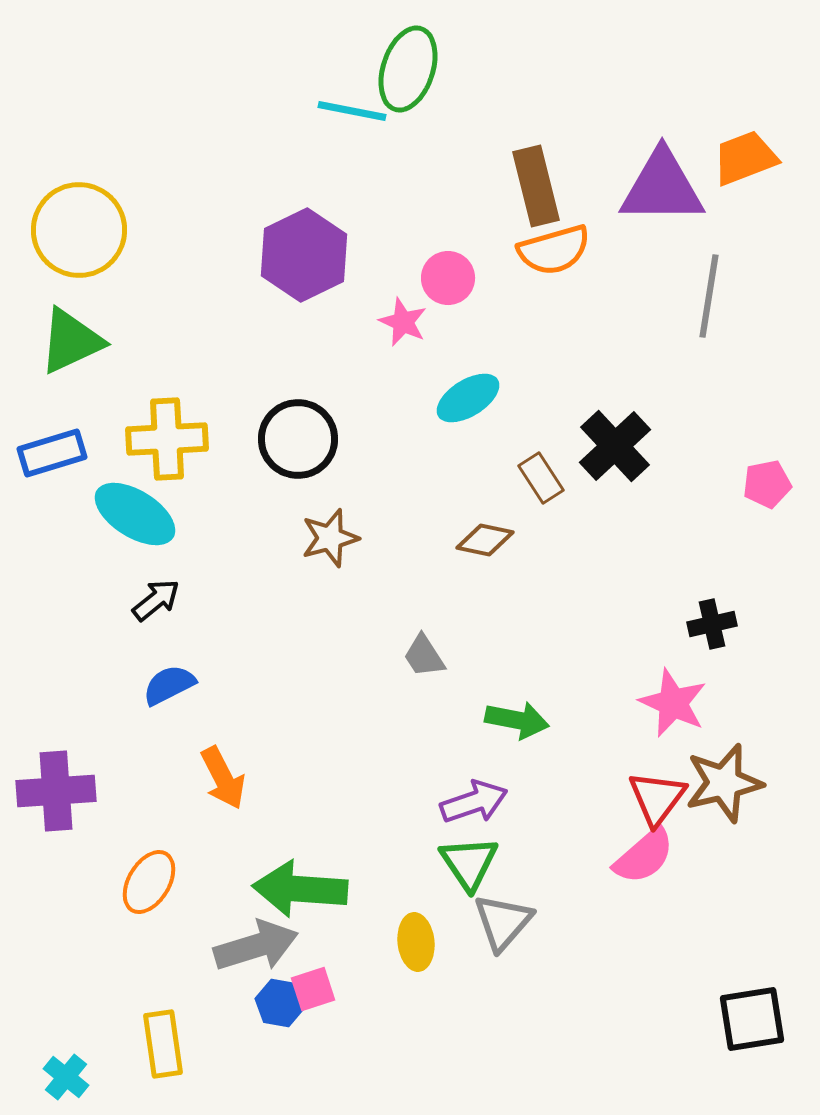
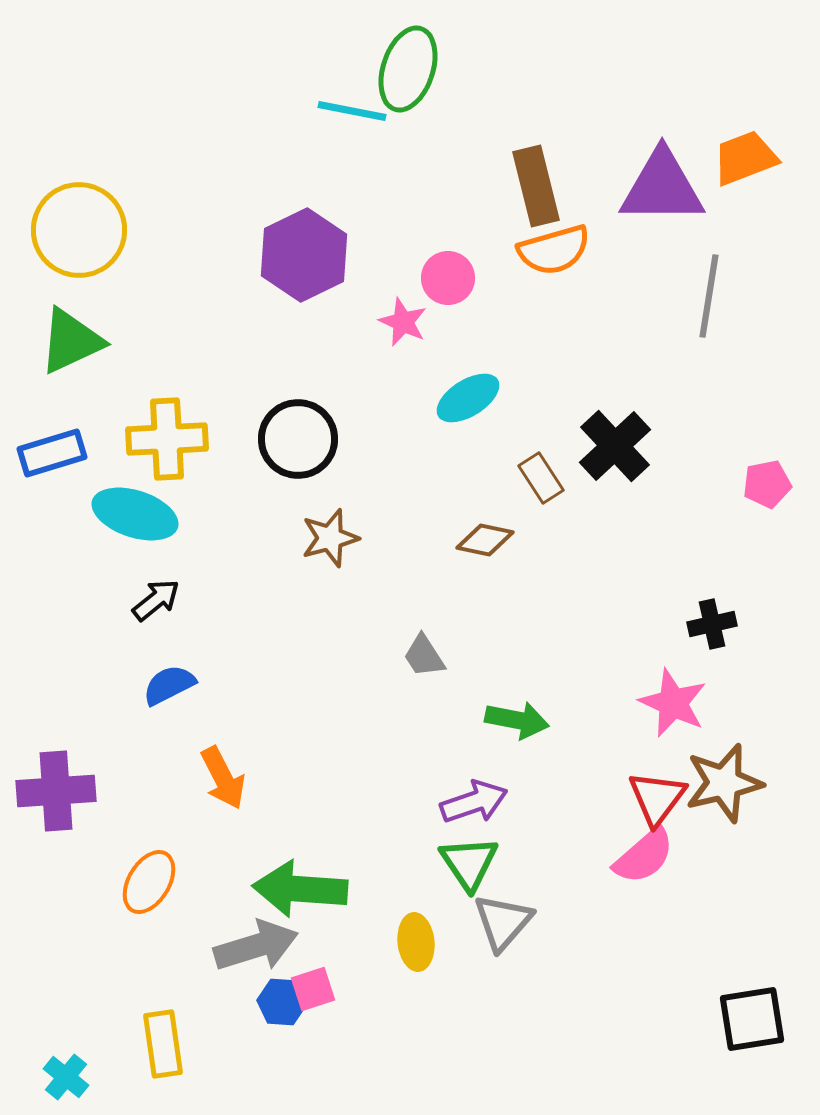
cyan ellipse at (135, 514): rotated 14 degrees counterclockwise
blue hexagon at (280, 1003): moved 2 px right, 1 px up; rotated 6 degrees counterclockwise
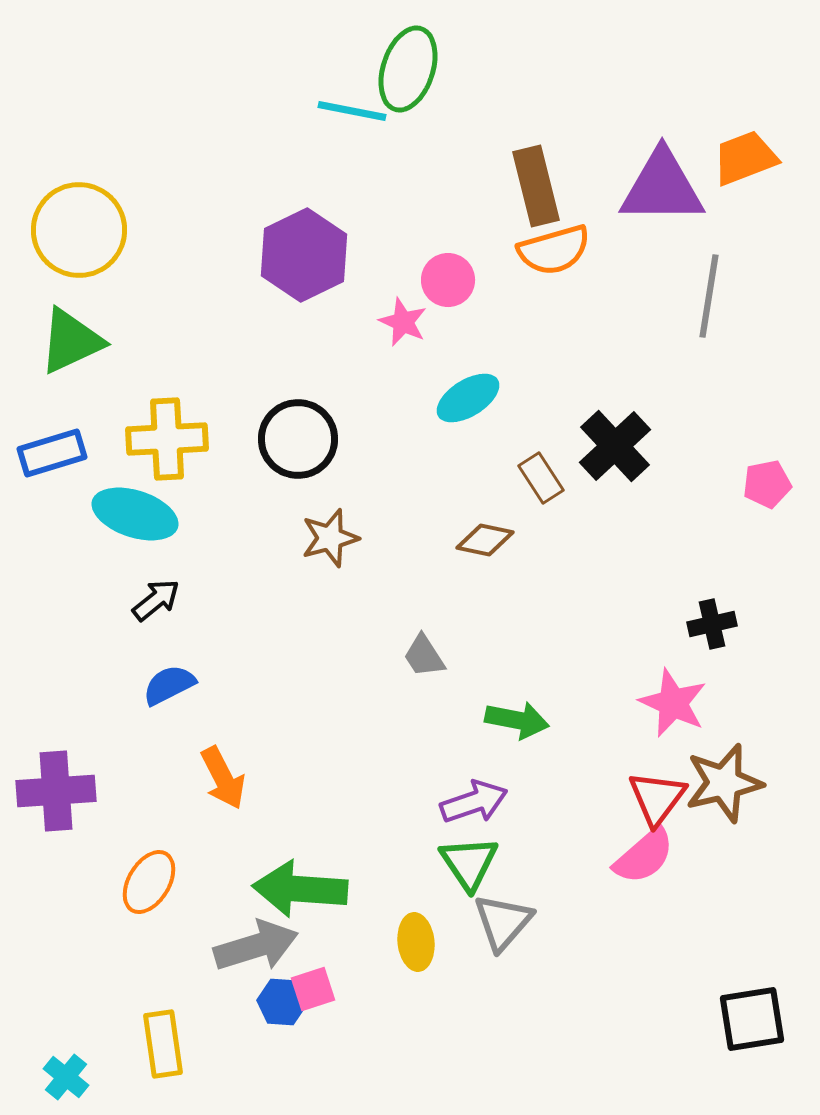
pink circle at (448, 278): moved 2 px down
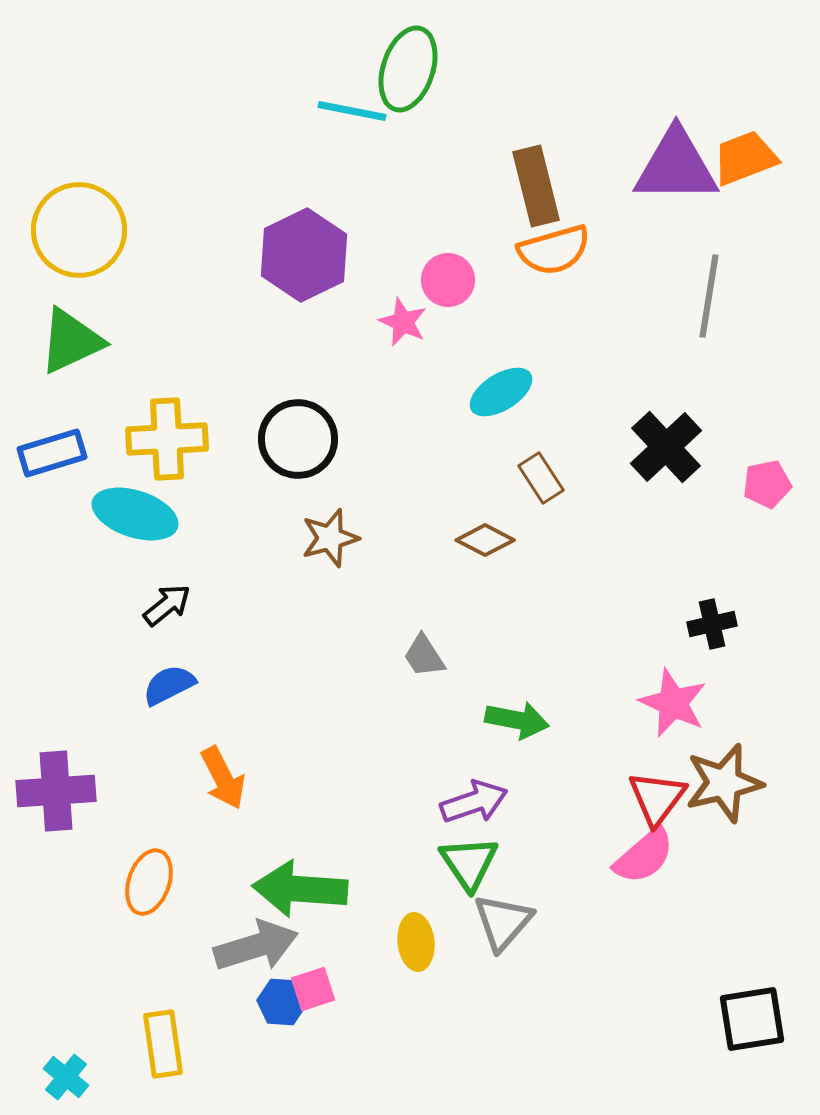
purple triangle at (662, 187): moved 14 px right, 21 px up
cyan ellipse at (468, 398): moved 33 px right, 6 px up
black cross at (615, 446): moved 51 px right, 1 px down
brown diamond at (485, 540): rotated 16 degrees clockwise
black arrow at (156, 600): moved 11 px right, 5 px down
orange ellipse at (149, 882): rotated 12 degrees counterclockwise
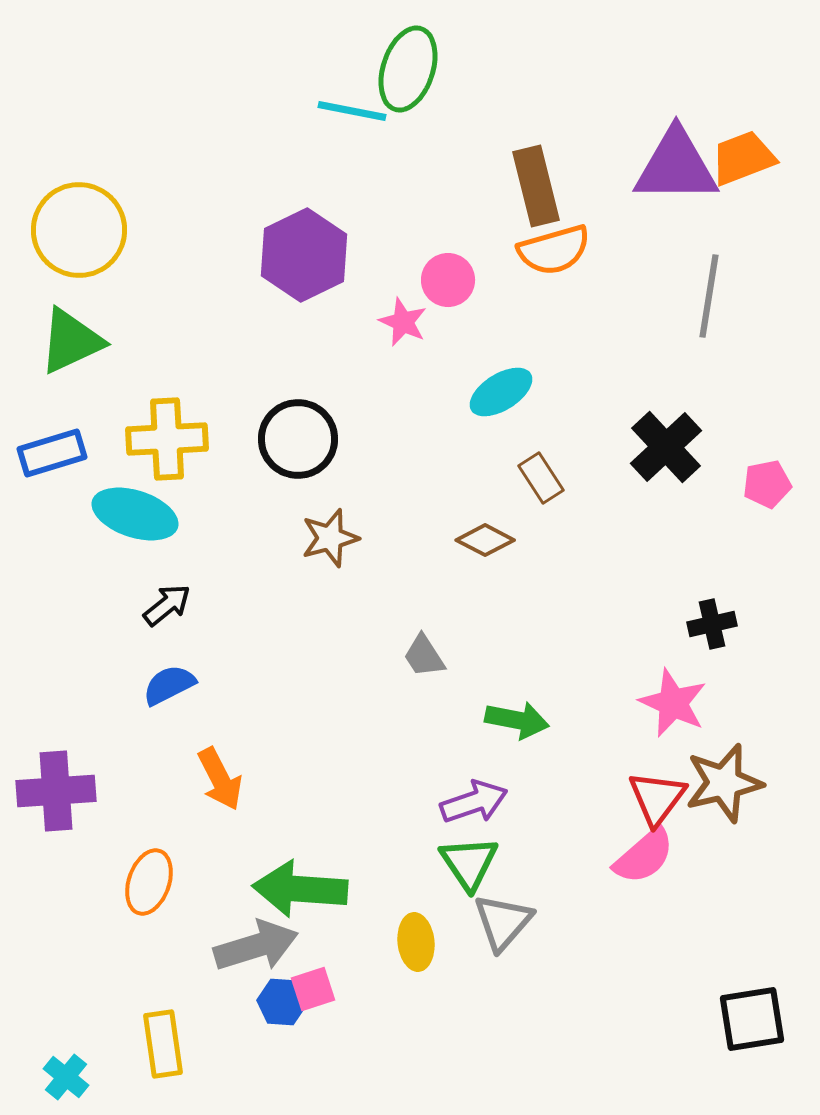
orange trapezoid at (745, 158): moved 2 px left
orange arrow at (223, 778): moved 3 px left, 1 px down
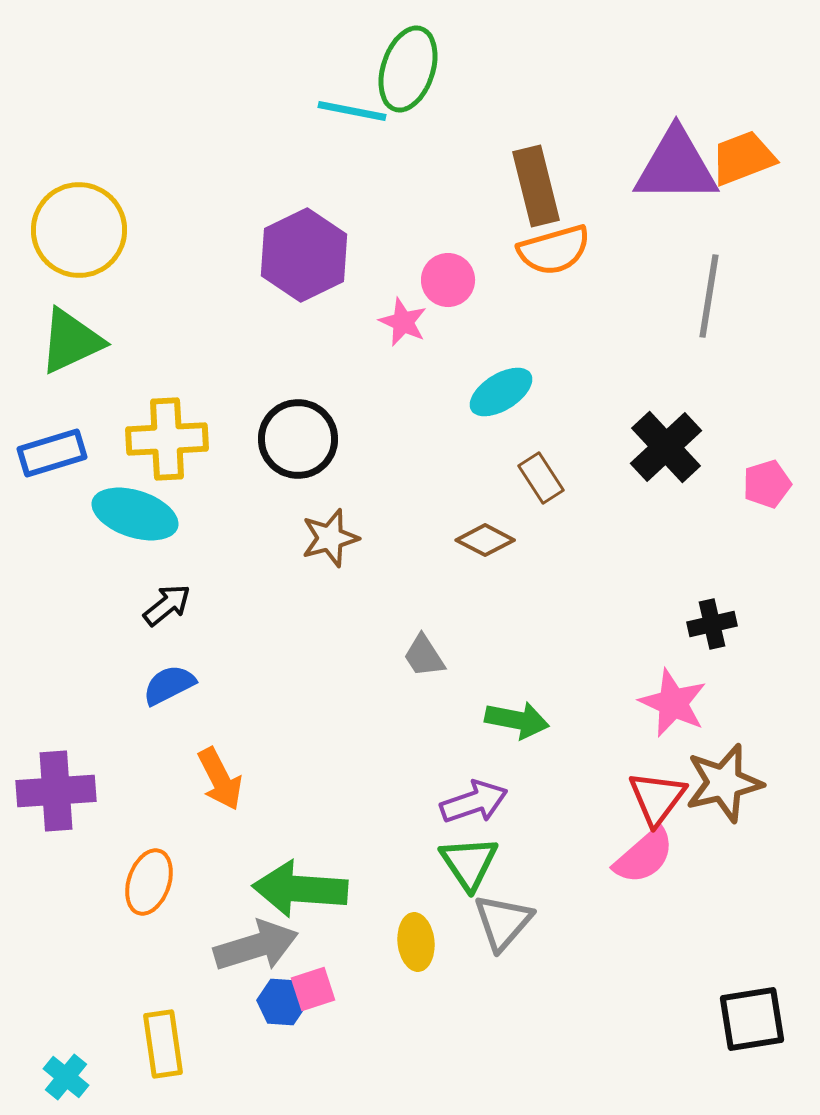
pink pentagon at (767, 484): rotated 6 degrees counterclockwise
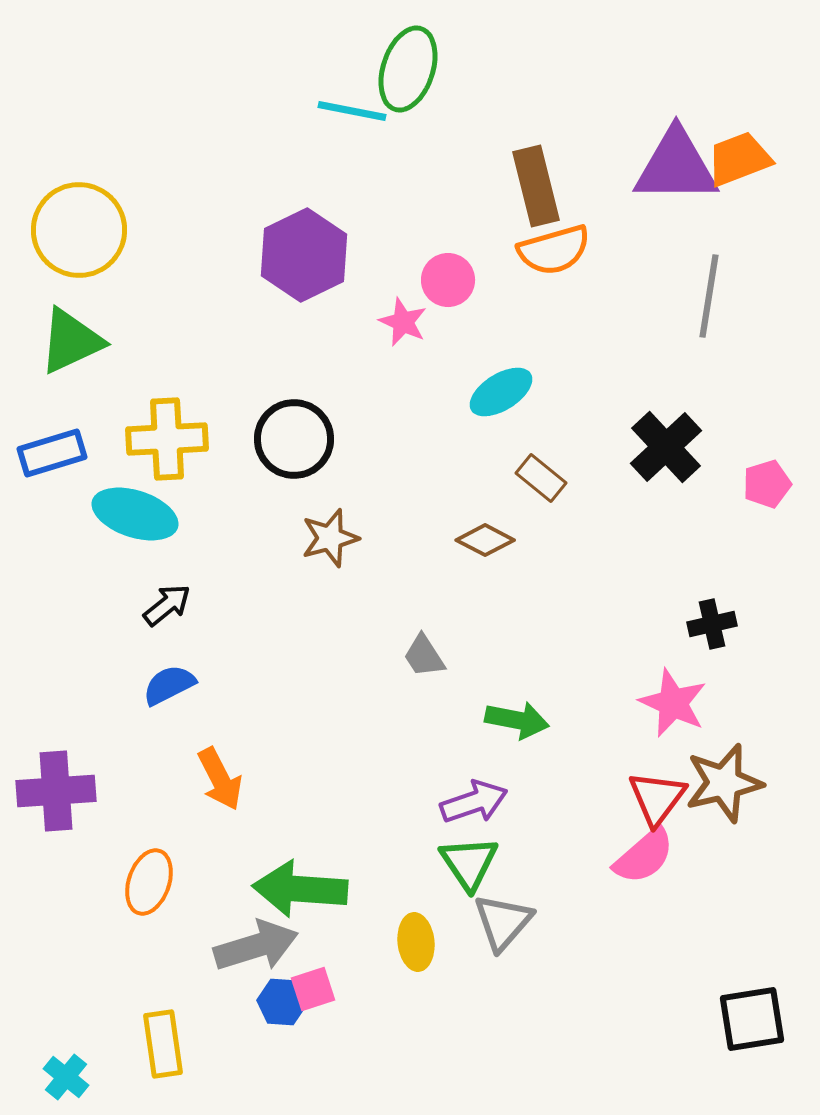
orange trapezoid at (743, 158): moved 4 px left, 1 px down
black circle at (298, 439): moved 4 px left
brown rectangle at (541, 478): rotated 18 degrees counterclockwise
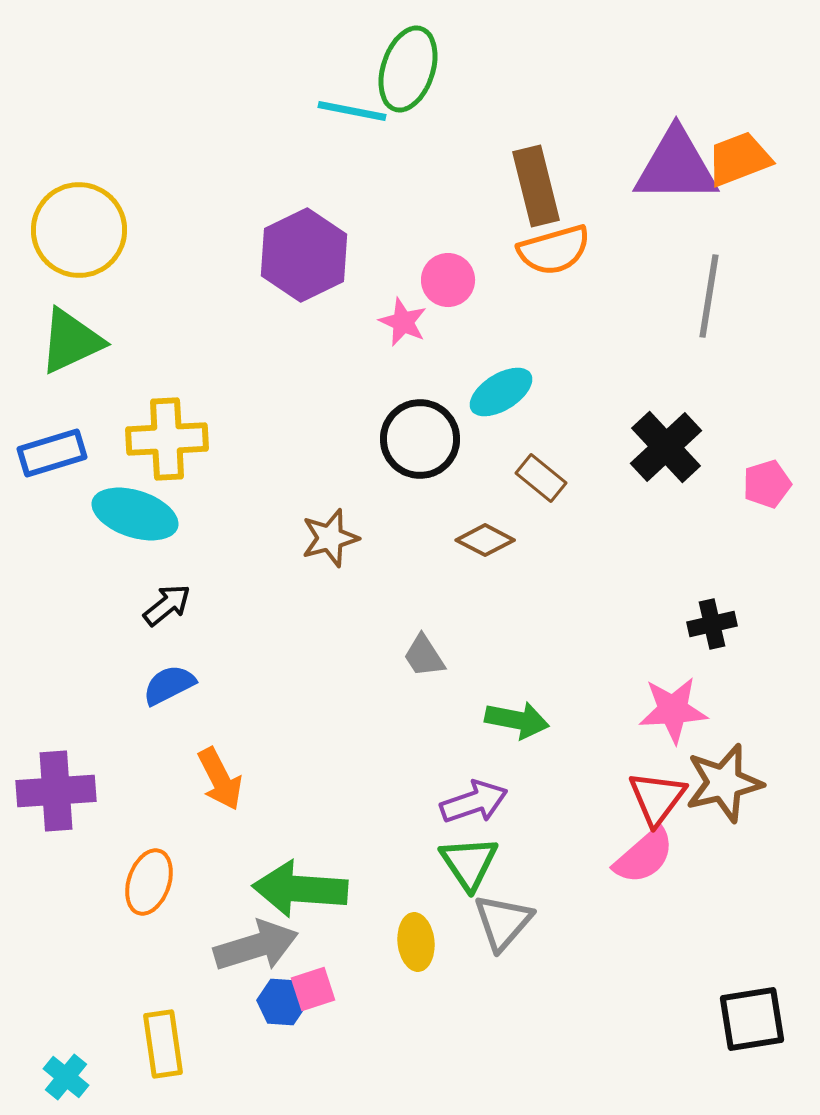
black circle at (294, 439): moved 126 px right
pink star at (673, 703): moved 7 px down; rotated 28 degrees counterclockwise
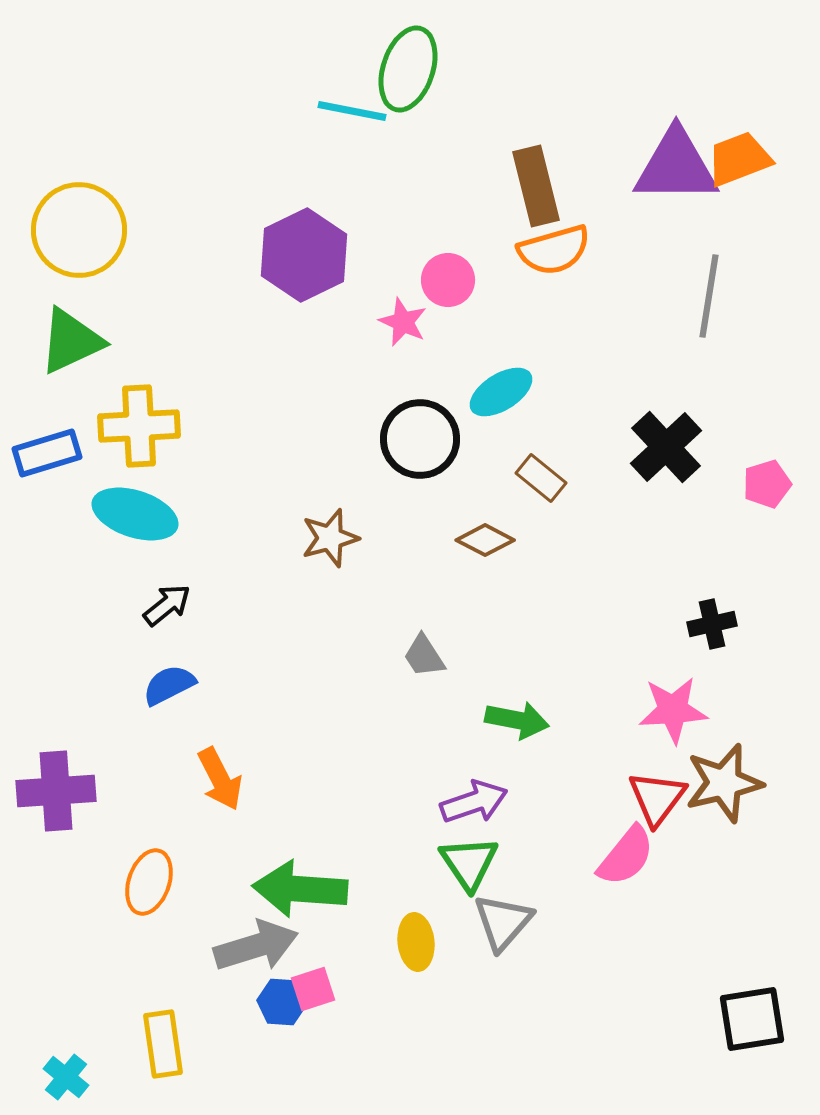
yellow cross at (167, 439): moved 28 px left, 13 px up
blue rectangle at (52, 453): moved 5 px left
pink semicircle at (644, 856): moved 18 px left; rotated 10 degrees counterclockwise
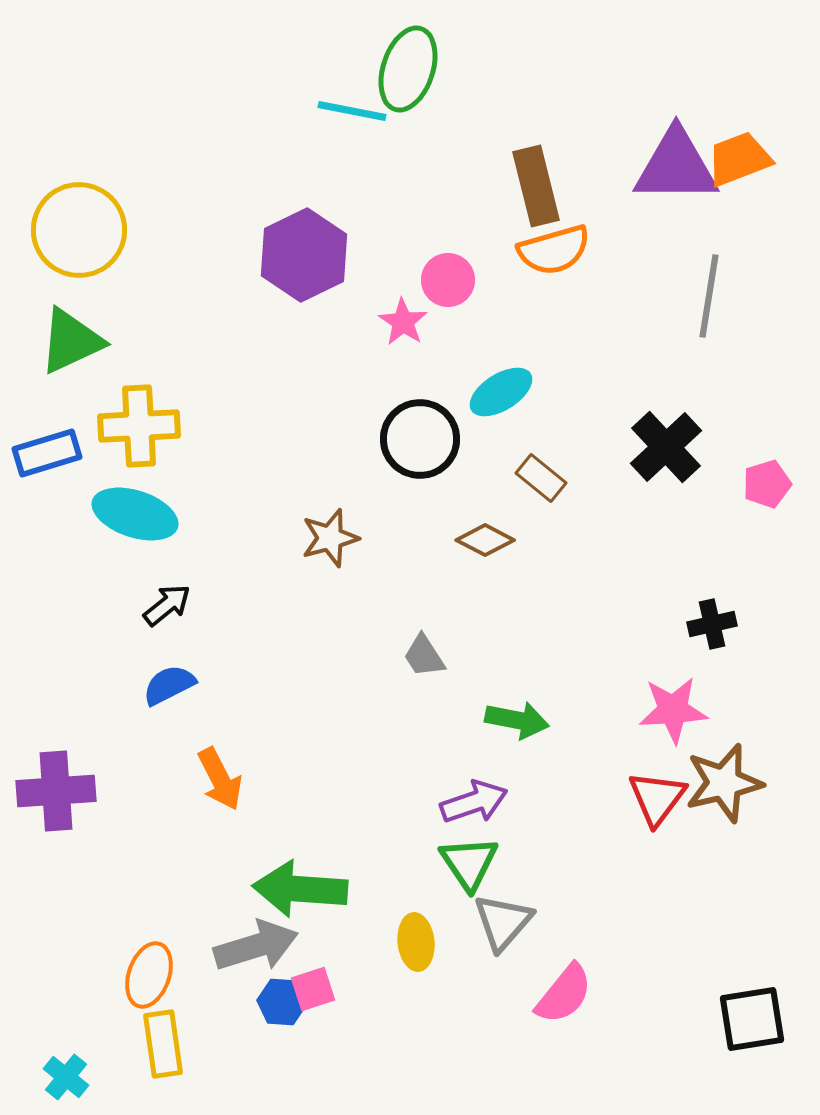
pink star at (403, 322): rotated 9 degrees clockwise
pink semicircle at (626, 856): moved 62 px left, 138 px down
orange ellipse at (149, 882): moved 93 px down
